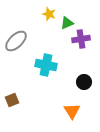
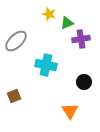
brown square: moved 2 px right, 4 px up
orange triangle: moved 2 px left
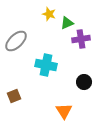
orange triangle: moved 6 px left
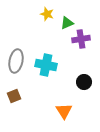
yellow star: moved 2 px left
gray ellipse: moved 20 px down; rotated 35 degrees counterclockwise
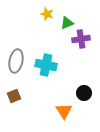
black circle: moved 11 px down
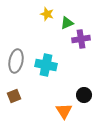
black circle: moved 2 px down
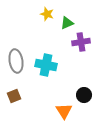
purple cross: moved 3 px down
gray ellipse: rotated 20 degrees counterclockwise
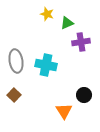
brown square: moved 1 px up; rotated 24 degrees counterclockwise
